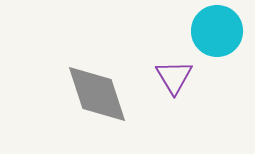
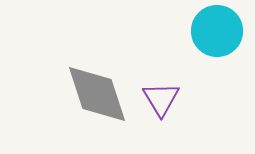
purple triangle: moved 13 px left, 22 px down
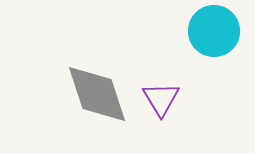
cyan circle: moved 3 px left
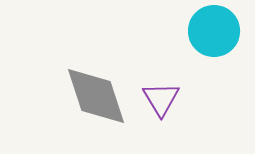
gray diamond: moved 1 px left, 2 px down
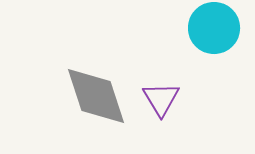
cyan circle: moved 3 px up
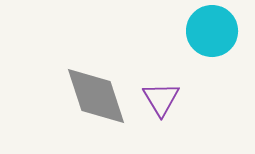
cyan circle: moved 2 px left, 3 px down
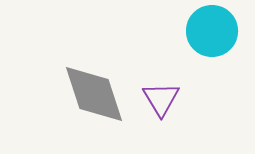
gray diamond: moved 2 px left, 2 px up
